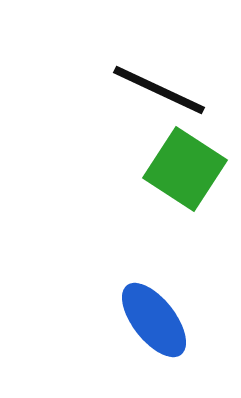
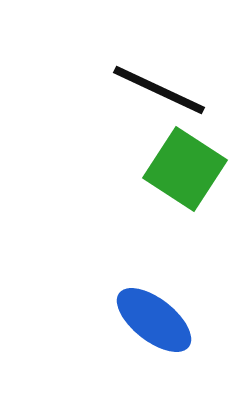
blue ellipse: rotated 14 degrees counterclockwise
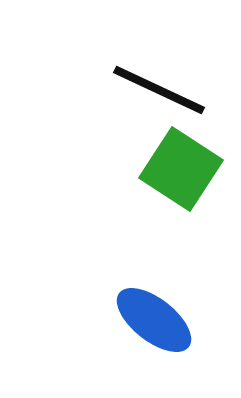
green square: moved 4 px left
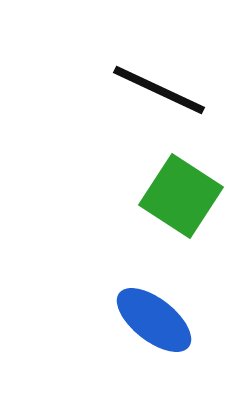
green square: moved 27 px down
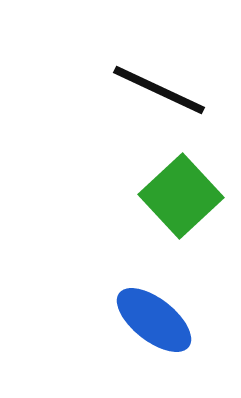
green square: rotated 14 degrees clockwise
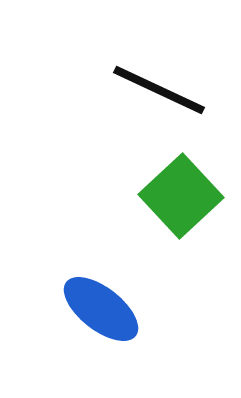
blue ellipse: moved 53 px left, 11 px up
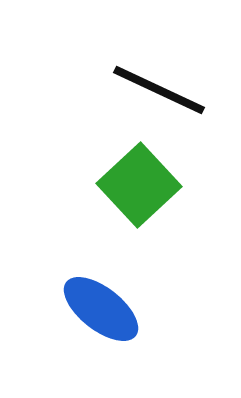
green square: moved 42 px left, 11 px up
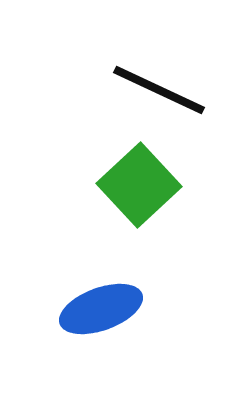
blue ellipse: rotated 58 degrees counterclockwise
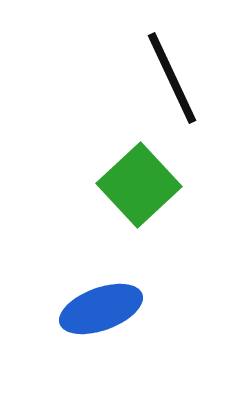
black line: moved 13 px right, 12 px up; rotated 40 degrees clockwise
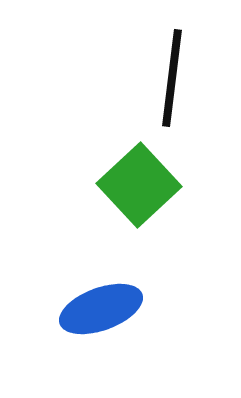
black line: rotated 32 degrees clockwise
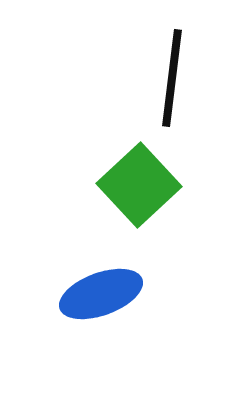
blue ellipse: moved 15 px up
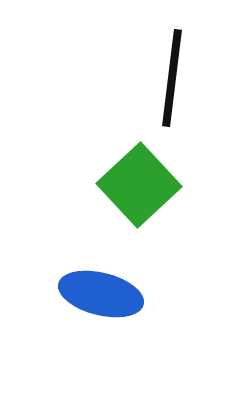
blue ellipse: rotated 34 degrees clockwise
